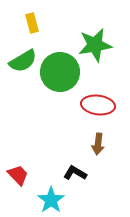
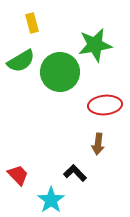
green semicircle: moved 2 px left
red ellipse: moved 7 px right; rotated 12 degrees counterclockwise
black L-shape: rotated 15 degrees clockwise
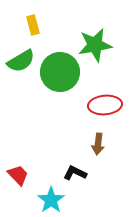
yellow rectangle: moved 1 px right, 2 px down
black L-shape: rotated 20 degrees counterclockwise
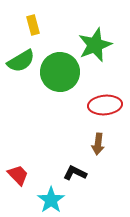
green star: rotated 12 degrees counterclockwise
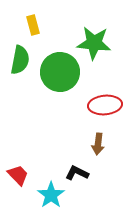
green star: moved 1 px left, 2 px up; rotated 28 degrees clockwise
green semicircle: moved 1 px left, 1 px up; rotated 48 degrees counterclockwise
black L-shape: moved 2 px right
cyan star: moved 5 px up
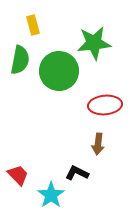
green star: rotated 12 degrees counterclockwise
green circle: moved 1 px left, 1 px up
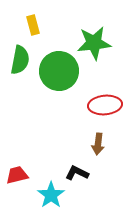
red trapezoid: moved 1 px left; rotated 60 degrees counterclockwise
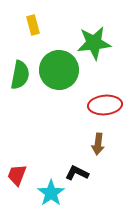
green semicircle: moved 15 px down
green circle: moved 1 px up
red trapezoid: rotated 55 degrees counterclockwise
cyan star: moved 2 px up
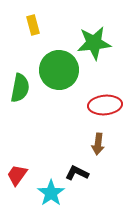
green semicircle: moved 13 px down
red trapezoid: rotated 15 degrees clockwise
